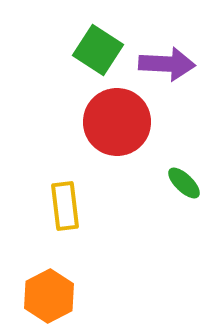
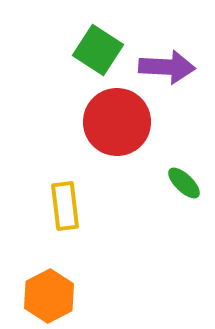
purple arrow: moved 3 px down
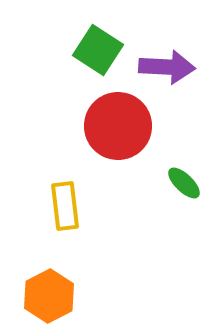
red circle: moved 1 px right, 4 px down
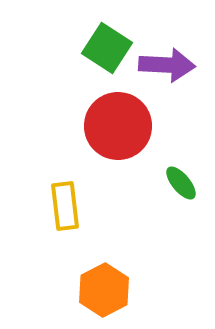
green square: moved 9 px right, 2 px up
purple arrow: moved 2 px up
green ellipse: moved 3 px left; rotated 6 degrees clockwise
orange hexagon: moved 55 px right, 6 px up
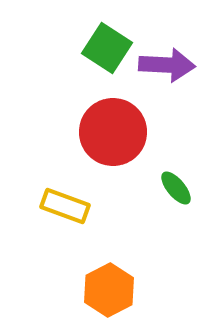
red circle: moved 5 px left, 6 px down
green ellipse: moved 5 px left, 5 px down
yellow rectangle: rotated 63 degrees counterclockwise
orange hexagon: moved 5 px right
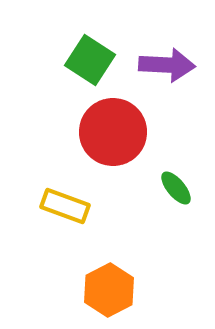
green square: moved 17 px left, 12 px down
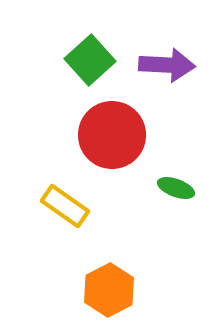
green square: rotated 15 degrees clockwise
red circle: moved 1 px left, 3 px down
green ellipse: rotated 30 degrees counterclockwise
yellow rectangle: rotated 15 degrees clockwise
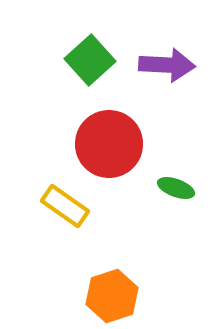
red circle: moved 3 px left, 9 px down
orange hexagon: moved 3 px right, 6 px down; rotated 9 degrees clockwise
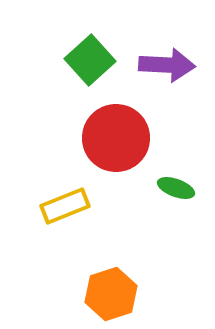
red circle: moved 7 px right, 6 px up
yellow rectangle: rotated 57 degrees counterclockwise
orange hexagon: moved 1 px left, 2 px up
